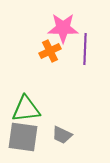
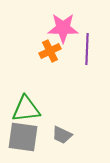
purple line: moved 2 px right
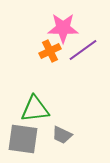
purple line: moved 4 px left, 1 px down; rotated 52 degrees clockwise
green triangle: moved 9 px right
gray square: moved 2 px down
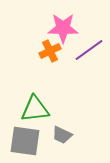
purple line: moved 6 px right
gray square: moved 2 px right, 2 px down
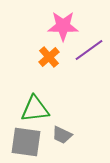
pink star: moved 2 px up
orange cross: moved 1 px left, 6 px down; rotated 15 degrees counterclockwise
gray square: moved 1 px right, 1 px down
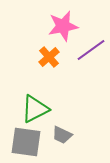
pink star: rotated 12 degrees counterclockwise
purple line: moved 2 px right
green triangle: rotated 20 degrees counterclockwise
